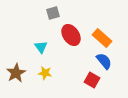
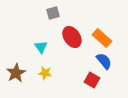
red ellipse: moved 1 px right, 2 px down
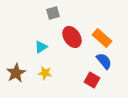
cyan triangle: rotated 32 degrees clockwise
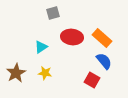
red ellipse: rotated 50 degrees counterclockwise
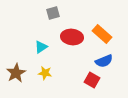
orange rectangle: moved 4 px up
blue semicircle: rotated 108 degrees clockwise
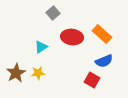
gray square: rotated 24 degrees counterclockwise
yellow star: moved 7 px left; rotated 16 degrees counterclockwise
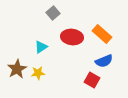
brown star: moved 1 px right, 4 px up
